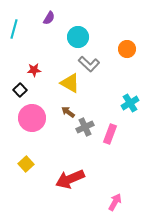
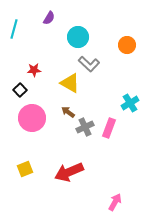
orange circle: moved 4 px up
pink rectangle: moved 1 px left, 6 px up
yellow square: moved 1 px left, 5 px down; rotated 21 degrees clockwise
red arrow: moved 1 px left, 7 px up
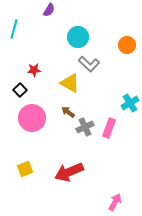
purple semicircle: moved 8 px up
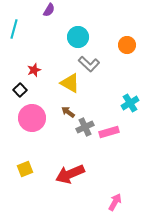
red star: rotated 16 degrees counterclockwise
pink rectangle: moved 4 px down; rotated 54 degrees clockwise
red arrow: moved 1 px right, 2 px down
